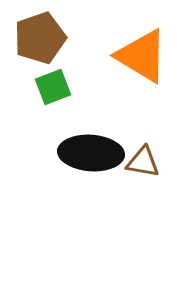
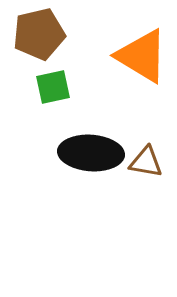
brown pentagon: moved 1 px left, 4 px up; rotated 6 degrees clockwise
green square: rotated 9 degrees clockwise
brown triangle: moved 3 px right
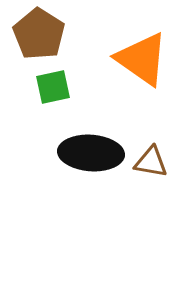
brown pentagon: rotated 27 degrees counterclockwise
orange triangle: moved 3 px down; rotated 4 degrees clockwise
brown triangle: moved 5 px right
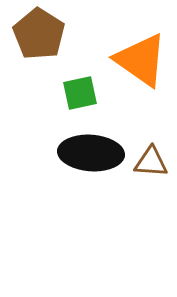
orange triangle: moved 1 px left, 1 px down
green square: moved 27 px right, 6 px down
brown triangle: rotated 6 degrees counterclockwise
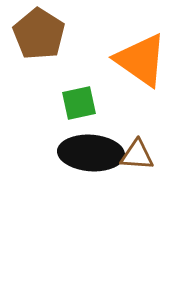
green square: moved 1 px left, 10 px down
brown triangle: moved 14 px left, 7 px up
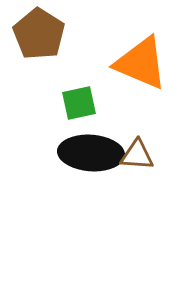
orange triangle: moved 3 px down; rotated 12 degrees counterclockwise
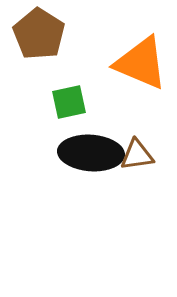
green square: moved 10 px left, 1 px up
brown triangle: rotated 12 degrees counterclockwise
